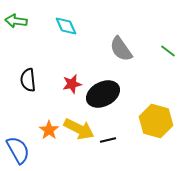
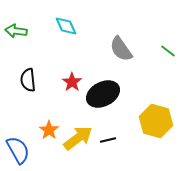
green arrow: moved 10 px down
red star: moved 2 px up; rotated 24 degrees counterclockwise
yellow arrow: moved 1 px left, 9 px down; rotated 64 degrees counterclockwise
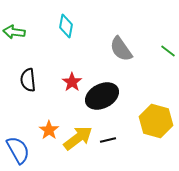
cyan diamond: rotated 35 degrees clockwise
green arrow: moved 2 px left, 1 px down
black ellipse: moved 1 px left, 2 px down
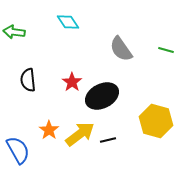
cyan diamond: moved 2 px right, 4 px up; rotated 45 degrees counterclockwise
green line: moved 2 px left, 1 px up; rotated 21 degrees counterclockwise
yellow arrow: moved 2 px right, 4 px up
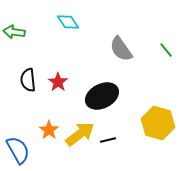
green line: rotated 35 degrees clockwise
red star: moved 14 px left
yellow hexagon: moved 2 px right, 2 px down
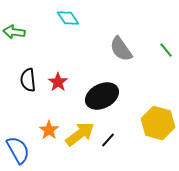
cyan diamond: moved 4 px up
black line: rotated 35 degrees counterclockwise
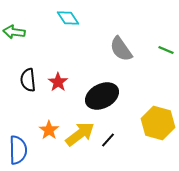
green line: rotated 28 degrees counterclockwise
blue semicircle: rotated 28 degrees clockwise
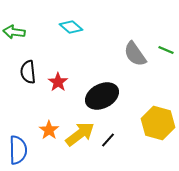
cyan diamond: moved 3 px right, 9 px down; rotated 15 degrees counterclockwise
gray semicircle: moved 14 px right, 5 px down
black semicircle: moved 8 px up
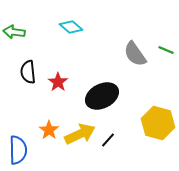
yellow arrow: rotated 12 degrees clockwise
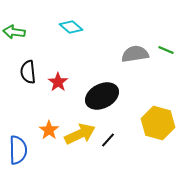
gray semicircle: rotated 116 degrees clockwise
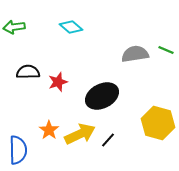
green arrow: moved 5 px up; rotated 15 degrees counterclockwise
black semicircle: rotated 95 degrees clockwise
red star: rotated 18 degrees clockwise
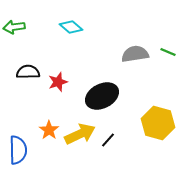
green line: moved 2 px right, 2 px down
